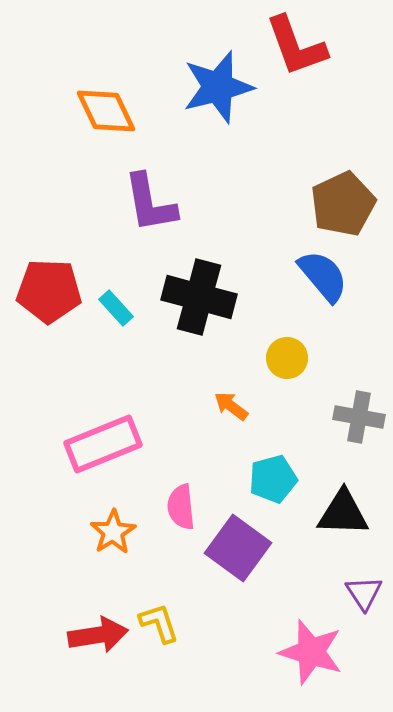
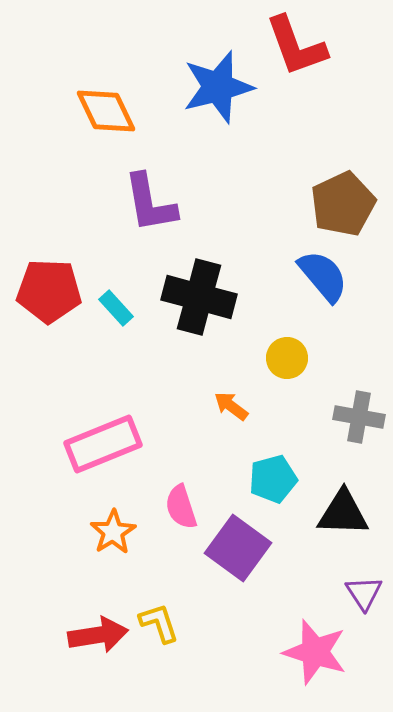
pink semicircle: rotated 12 degrees counterclockwise
pink star: moved 4 px right
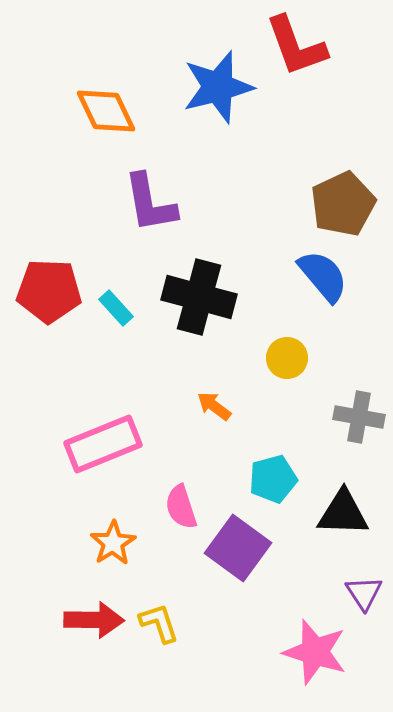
orange arrow: moved 17 px left
orange star: moved 11 px down
red arrow: moved 4 px left, 15 px up; rotated 10 degrees clockwise
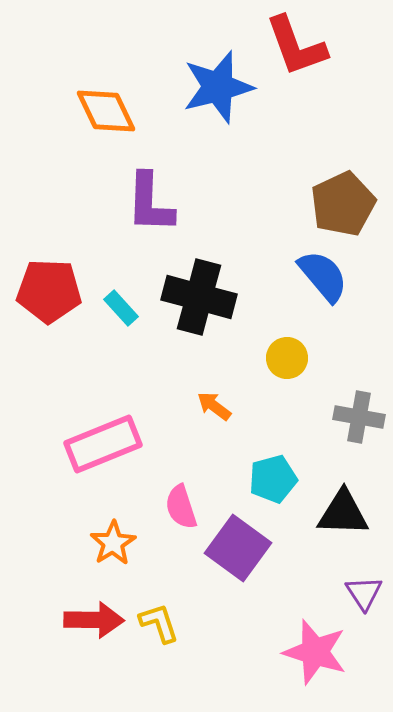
purple L-shape: rotated 12 degrees clockwise
cyan rectangle: moved 5 px right
